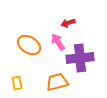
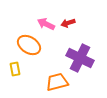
pink arrow: moved 12 px left, 18 px up; rotated 30 degrees counterclockwise
purple cross: rotated 32 degrees clockwise
yellow rectangle: moved 2 px left, 14 px up
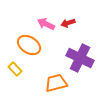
yellow rectangle: rotated 32 degrees counterclockwise
orange trapezoid: moved 1 px left, 1 px down
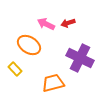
orange trapezoid: moved 3 px left
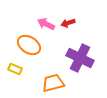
yellow rectangle: rotated 24 degrees counterclockwise
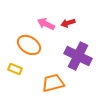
purple cross: moved 2 px left, 2 px up
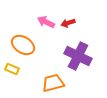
pink arrow: moved 2 px up
orange ellipse: moved 6 px left
yellow rectangle: moved 3 px left
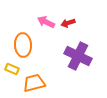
orange ellipse: rotated 55 degrees clockwise
orange trapezoid: moved 19 px left
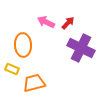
red arrow: rotated 152 degrees clockwise
purple cross: moved 3 px right, 8 px up
